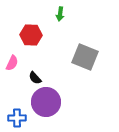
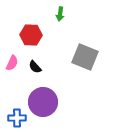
black semicircle: moved 11 px up
purple circle: moved 3 px left
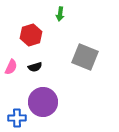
red hexagon: rotated 20 degrees counterclockwise
pink semicircle: moved 1 px left, 4 px down
black semicircle: rotated 64 degrees counterclockwise
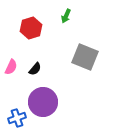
green arrow: moved 6 px right, 2 px down; rotated 16 degrees clockwise
red hexagon: moved 7 px up
black semicircle: moved 2 px down; rotated 32 degrees counterclockwise
blue cross: rotated 18 degrees counterclockwise
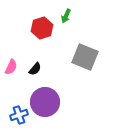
red hexagon: moved 11 px right
purple circle: moved 2 px right
blue cross: moved 2 px right, 3 px up
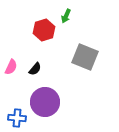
red hexagon: moved 2 px right, 2 px down
blue cross: moved 2 px left, 3 px down; rotated 24 degrees clockwise
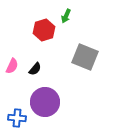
pink semicircle: moved 1 px right, 1 px up
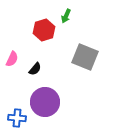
pink semicircle: moved 7 px up
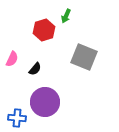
gray square: moved 1 px left
